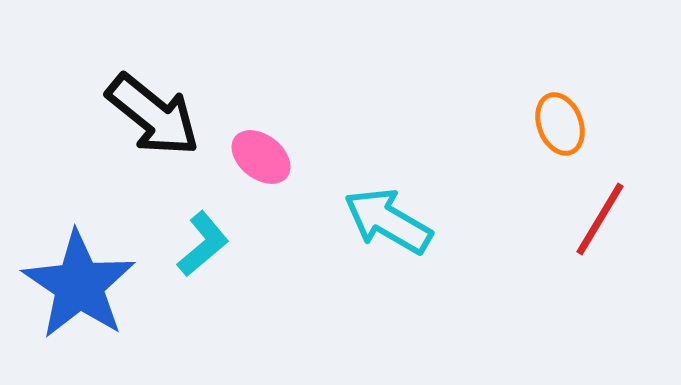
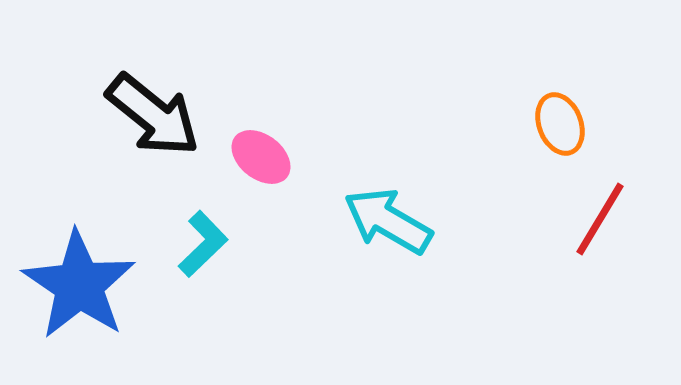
cyan L-shape: rotated 4 degrees counterclockwise
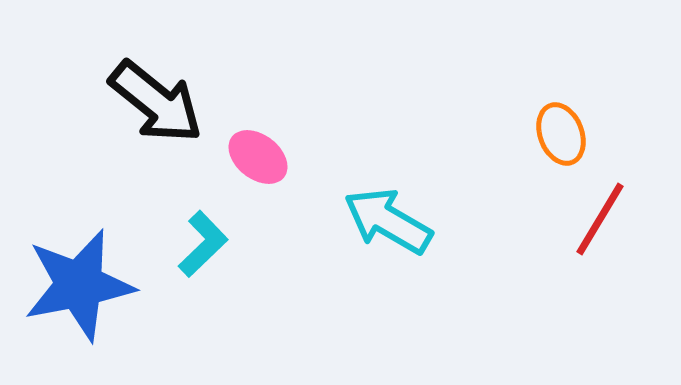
black arrow: moved 3 px right, 13 px up
orange ellipse: moved 1 px right, 10 px down
pink ellipse: moved 3 px left
blue star: rotated 27 degrees clockwise
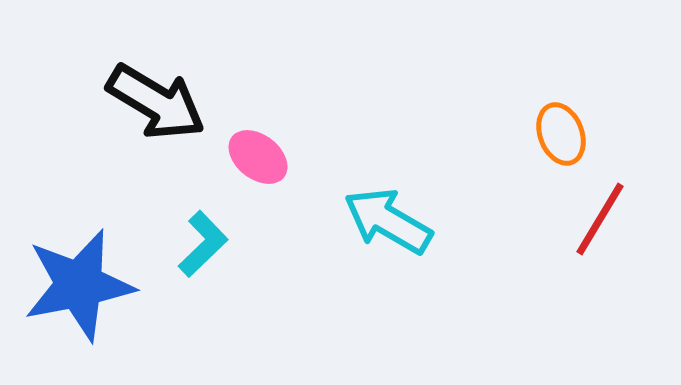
black arrow: rotated 8 degrees counterclockwise
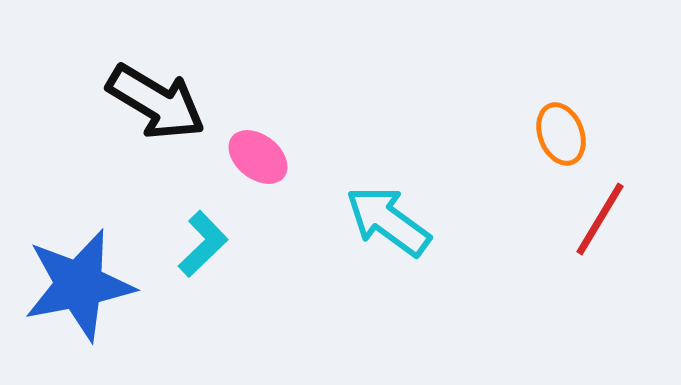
cyan arrow: rotated 6 degrees clockwise
